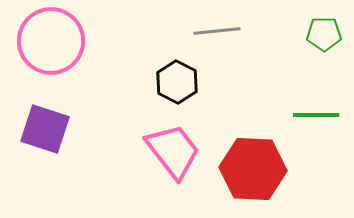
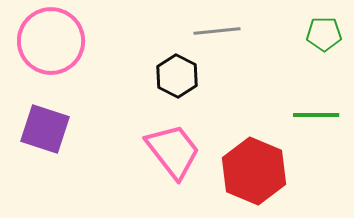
black hexagon: moved 6 px up
red hexagon: moved 1 px right, 2 px down; rotated 20 degrees clockwise
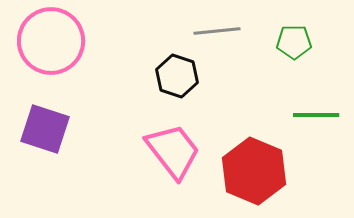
green pentagon: moved 30 px left, 8 px down
black hexagon: rotated 9 degrees counterclockwise
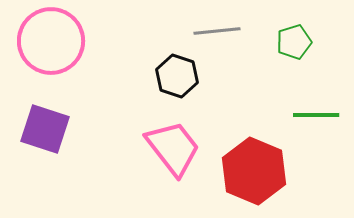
green pentagon: rotated 16 degrees counterclockwise
pink trapezoid: moved 3 px up
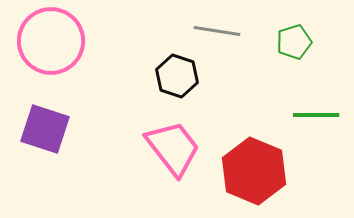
gray line: rotated 15 degrees clockwise
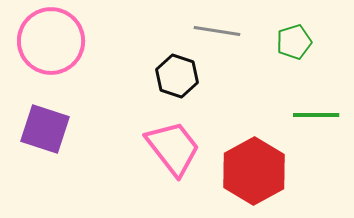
red hexagon: rotated 8 degrees clockwise
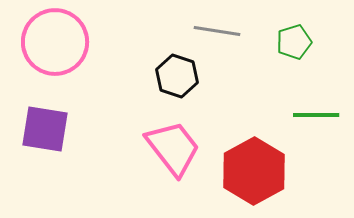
pink circle: moved 4 px right, 1 px down
purple square: rotated 9 degrees counterclockwise
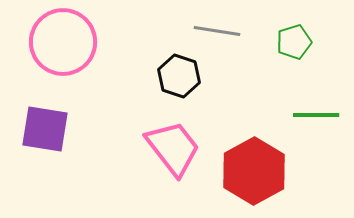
pink circle: moved 8 px right
black hexagon: moved 2 px right
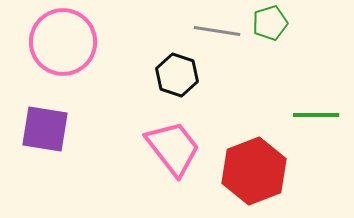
green pentagon: moved 24 px left, 19 px up
black hexagon: moved 2 px left, 1 px up
red hexagon: rotated 8 degrees clockwise
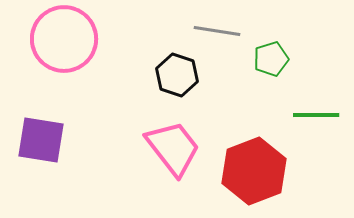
green pentagon: moved 1 px right, 36 px down
pink circle: moved 1 px right, 3 px up
purple square: moved 4 px left, 11 px down
